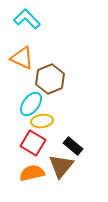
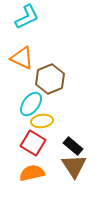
cyan L-shape: moved 2 px up; rotated 108 degrees clockwise
brown triangle: moved 13 px right; rotated 12 degrees counterclockwise
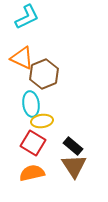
brown hexagon: moved 6 px left, 5 px up
cyan ellipse: rotated 45 degrees counterclockwise
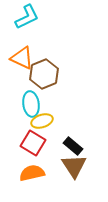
yellow ellipse: rotated 10 degrees counterclockwise
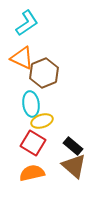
cyan L-shape: moved 6 px down; rotated 8 degrees counterclockwise
brown hexagon: moved 1 px up
brown triangle: rotated 16 degrees counterclockwise
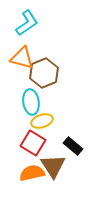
orange triangle: rotated 10 degrees counterclockwise
cyan ellipse: moved 2 px up
brown triangle: moved 21 px left; rotated 16 degrees clockwise
